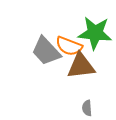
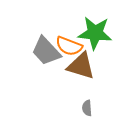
brown triangle: rotated 24 degrees clockwise
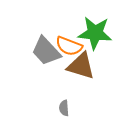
gray semicircle: moved 23 px left
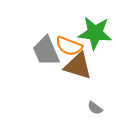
gray trapezoid: rotated 20 degrees clockwise
brown triangle: moved 3 px left
gray semicircle: moved 31 px right; rotated 49 degrees counterclockwise
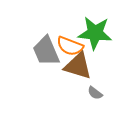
orange semicircle: moved 1 px right
gray semicircle: moved 15 px up
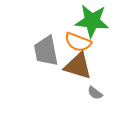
green star: moved 3 px left, 12 px up
orange semicircle: moved 8 px right, 4 px up
gray trapezoid: rotated 12 degrees clockwise
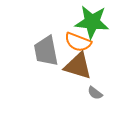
green star: moved 1 px down
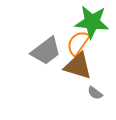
orange semicircle: moved 1 px down; rotated 104 degrees clockwise
gray trapezoid: rotated 116 degrees counterclockwise
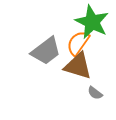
green star: rotated 20 degrees clockwise
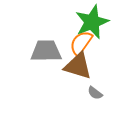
green star: rotated 24 degrees clockwise
orange semicircle: moved 3 px right
gray trapezoid: rotated 144 degrees counterclockwise
